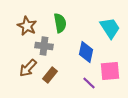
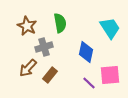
gray cross: moved 1 px down; rotated 24 degrees counterclockwise
pink square: moved 4 px down
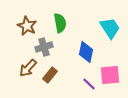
purple line: moved 1 px down
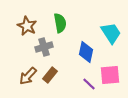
cyan trapezoid: moved 1 px right, 5 px down
brown arrow: moved 8 px down
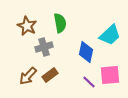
cyan trapezoid: moved 1 px left, 2 px down; rotated 80 degrees clockwise
brown rectangle: rotated 14 degrees clockwise
purple line: moved 2 px up
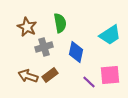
brown star: moved 1 px down
cyan trapezoid: rotated 10 degrees clockwise
blue diamond: moved 10 px left
brown arrow: rotated 66 degrees clockwise
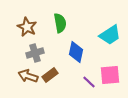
gray cross: moved 9 px left, 6 px down
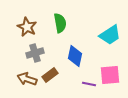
blue diamond: moved 1 px left, 4 px down
brown arrow: moved 1 px left, 3 px down
purple line: moved 2 px down; rotated 32 degrees counterclockwise
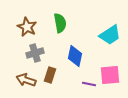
brown rectangle: rotated 35 degrees counterclockwise
brown arrow: moved 1 px left, 1 px down
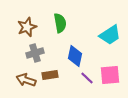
brown star: rotated 24 degrees clockwise
brown rectangle: rotated 63 degrees clockwise
purple line: moved 2 px left, 6 px up; rotated 32 degrees clockwise
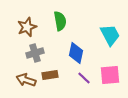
green semicircle: moved 2 px up
cyan trapezoid: rotated 85 degrees counterclockwise
blue diamond: moved 1 px right, 3 px up
purple line: moved 3 px left
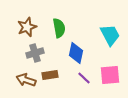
green semicircle: moved 1 px left, 7 px down
